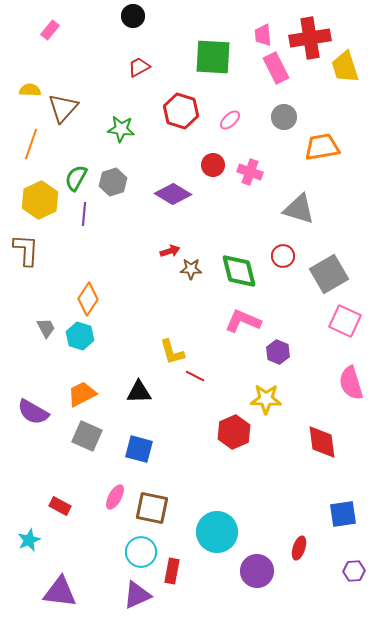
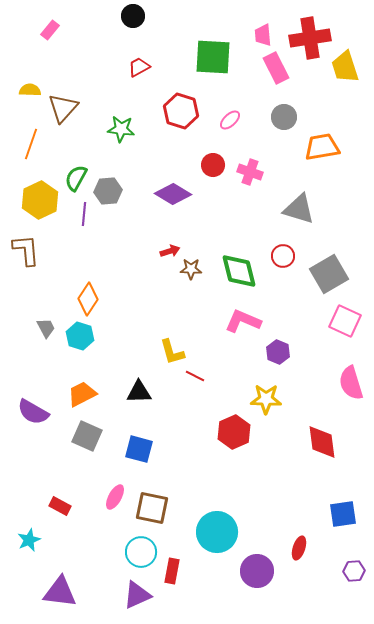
gray hexagon at (113, 182): moved 5 px left, 9 px down; rotated 12 degrees clockwise
brown L-shape at (26, 250): rotated 8 degrees counterclockwise
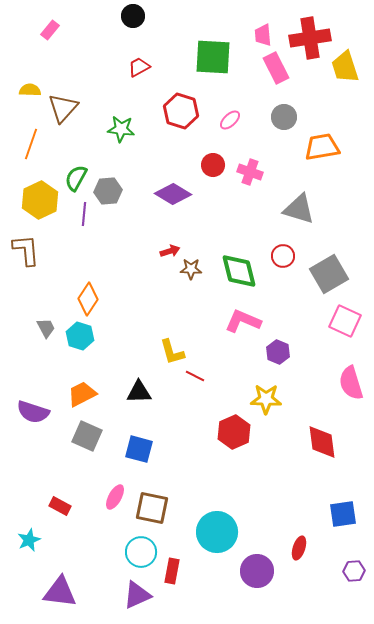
purple semicircle at (33, 412): rotated 12 degrees counterclockwise
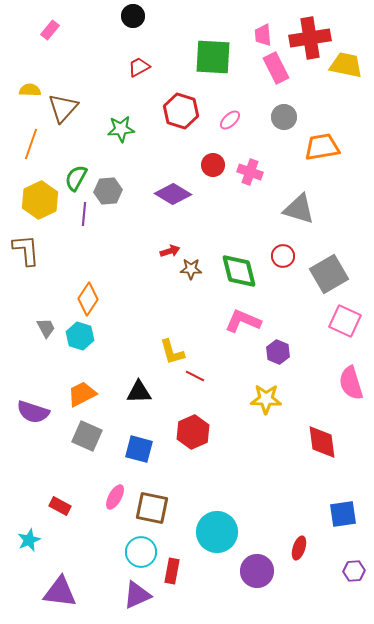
yellow trapezoid at (345, 67): moved 1 px right, 2 px up; rotated 120 degrees clockwise
green star at (121, 129): rotated 12 degrees counterclockwise
red hexagon at (234, 432): moved 41 px left
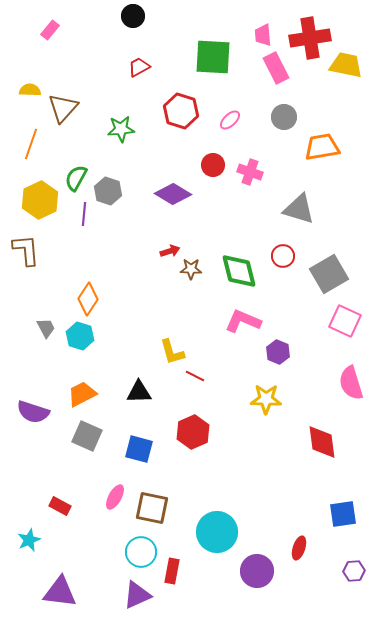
gray hexagon at (108, 191): rotated 24 degrees clockwise
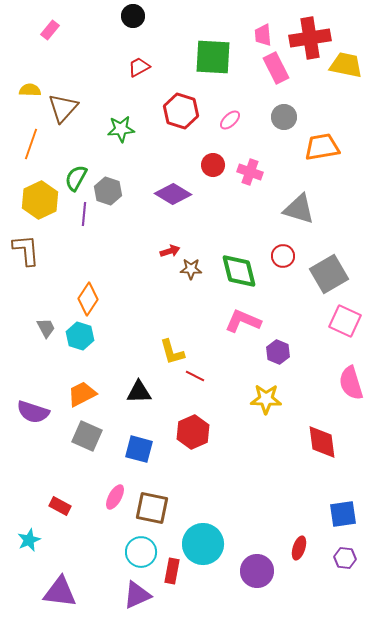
cyan circle at (217, 532): moved 14 px left, 12 px down
purple hexagon at (354, 571): moved 9 px left, 13 px up; rotated 10 degrees clockwise
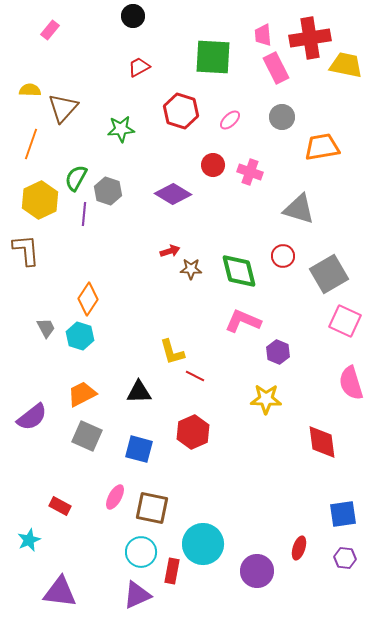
gray circle at (284, 117): moved 2 px left
purple semicircle at (33, 412): moved 1 px left, 5 px down; rotated 56 degrees counterclockwise
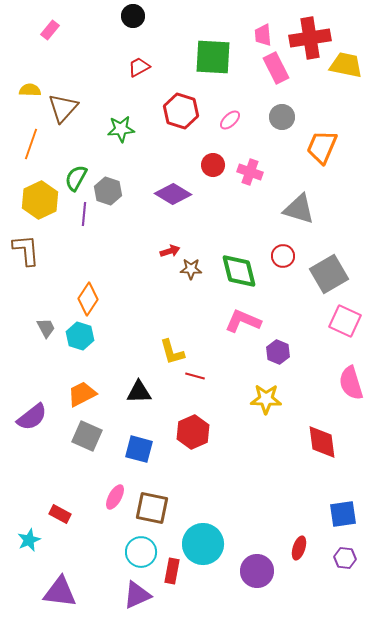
orange trapezoid at (322, 147): rotated 57 degrees counterclockwise
red line at (195, 376): rotated 12 degrees counterclockwise
red rectangle at (60, 506): moved 8 px down
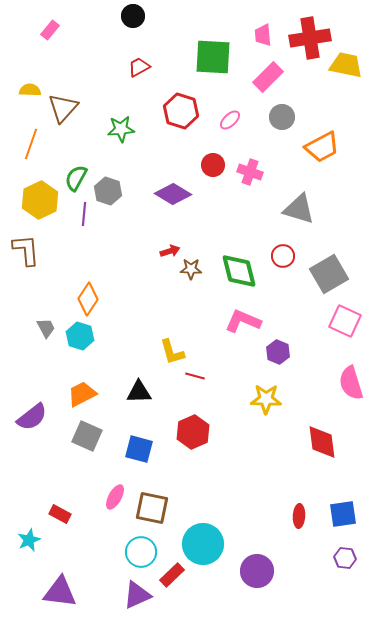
pink rectangle at (276, 68): moved 8 px left, 9 px down; rotated 72 degrees clockwise
orange trapezoid at (322, 147): rotated 141 degrees counterclockwise
red ellipse at (299, 548): moved 32 px up; rotated 15 degrees counterclockwise
red rectangle at (172, 571): moved 4 px down; rotated 35 degrees clockwise
